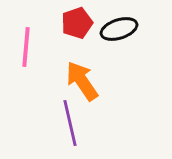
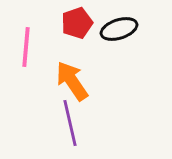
orange arrow: moved 10 px left
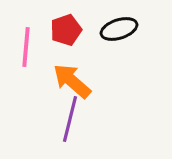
red pentagon: moved 11 px left, 7 px down
orange arrow: rotated 15 degrees counterclockwise
purple line: moved 4 px up; rotated 27 degrees clockwise
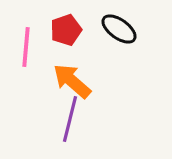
black ellipse: rotated 54 degrees clockwise
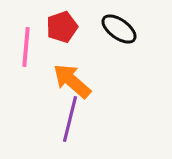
red pentagon: moved 4 px left, 3 px up
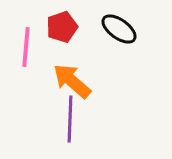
purple line: rotated 12 degrees counterclockwise
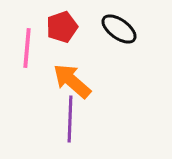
pink line: moved 1 px right, 1 px down
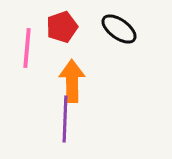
orange arrow: rotated 48 degrees clockwise
purple line: moved 5 px left
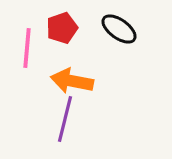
red pentagon: moved 1 px down
orange arrow: rotated 78 degrees counterclockwise
purple line: rotated 12 degrees clockwise
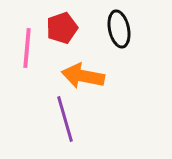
black ellipse: rotated 42 degrees clockwise
orange arrow: moved 11 px right, 5 px up
purple line: rotated 30 degrees counterclockwise
